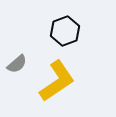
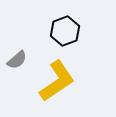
gray semicircle: moved 4 px up
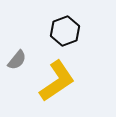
gray semicircle: rotated 10 degrees counterclockwise
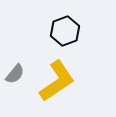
gray semicircle: moved 2 px left, 14 px down
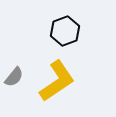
gray semicircle: moved 1 px left, 3 px down
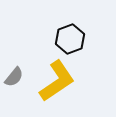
black hexagon: moved 5 px right, 8 px down
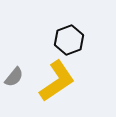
black hexagon: moved 1 px left, 1 px down
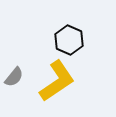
black hexagon: rotated 16 degrees counterclockwise
